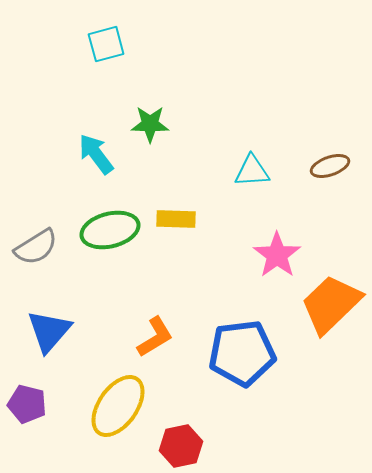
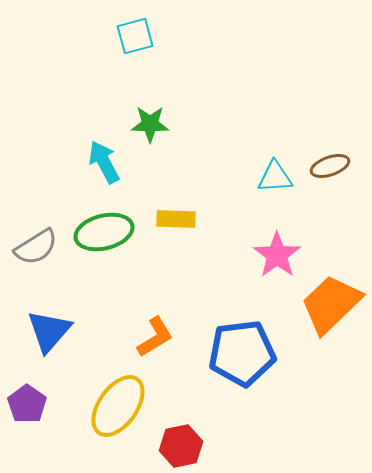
cyan square: moved 29 px right, 8 px up
cyan arrow: moved 8 px right, 8 px down; rotated 9 degrees clockwise
cyan triangle: moved 23 px right, 6 px down
green ellipse: moved 6 px left, 2 px down
purple pentagon: rotated 21 degrees clockwise
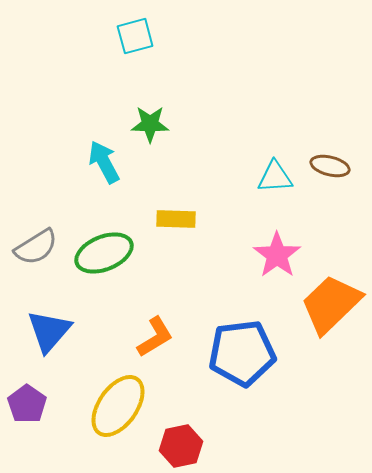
brown ellipse: rotated 33 degrees clockwise
green ellipse: moved 21 px down; rotated 8 degrees counterclockwise
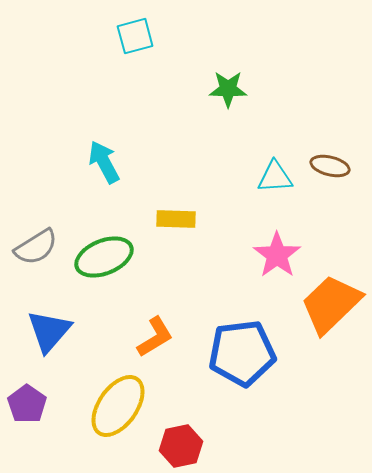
green star: moved 78 px right, 35 px up
green ellipse: moved 4 px down
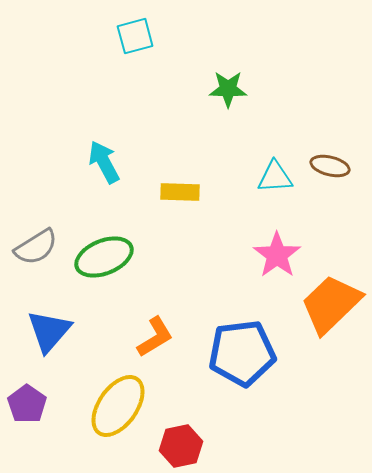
yellow rectangle: moved 4 px right, 27 px up
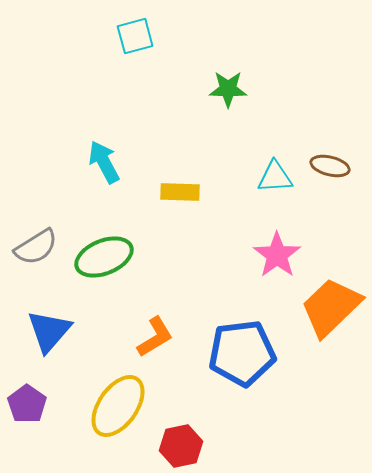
orange trapezoid: moved 3 px down
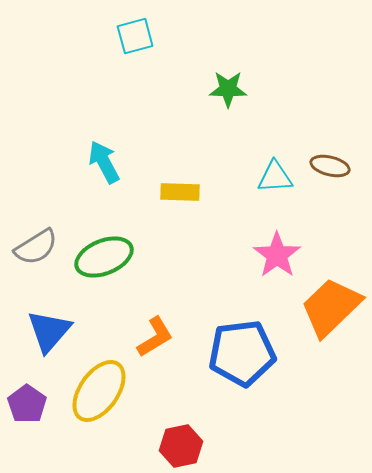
yellow ellipse: moved 19 px left, 15 px up
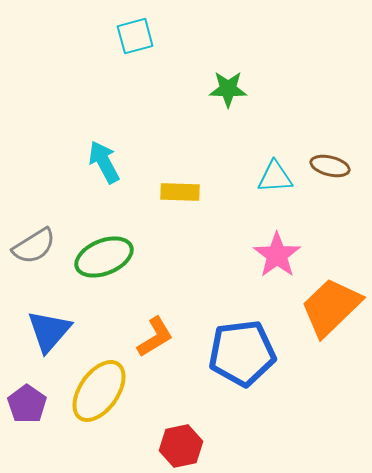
gray semicircle: moved 2 px left, 1 px up
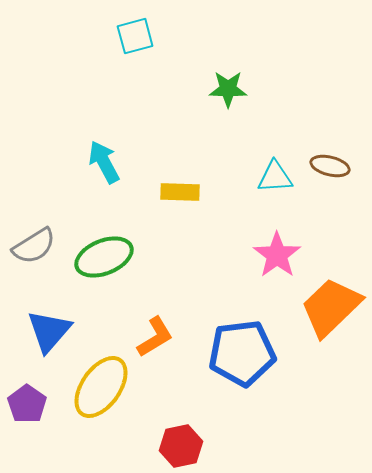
yellow ellipse: moved 2 px right, 4 px up
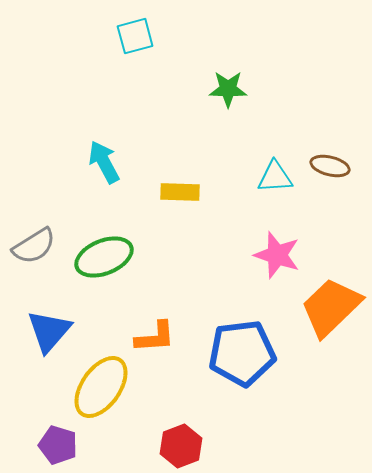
pink star: rotated 18 degrees counterclockwise
orange L-shape: rotated 27 degrees clockwise
purple pentagon: moved 31 px right, 41 px down; rotated 18 degrees counterclockwise
red hexagon: rotated 9 degrees counterclockwise
